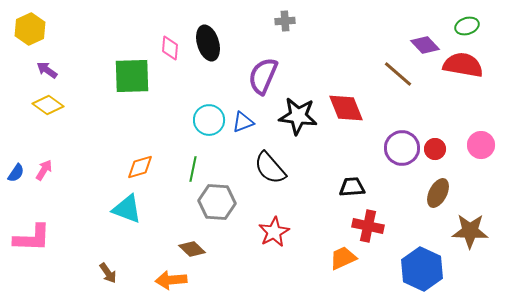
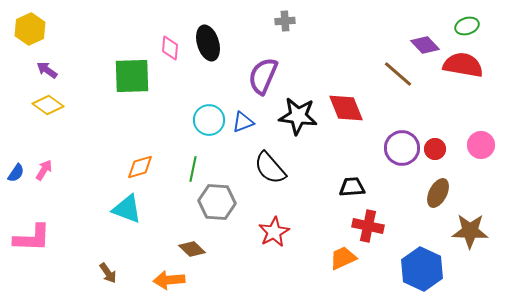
orange arrow: moved 2 px left
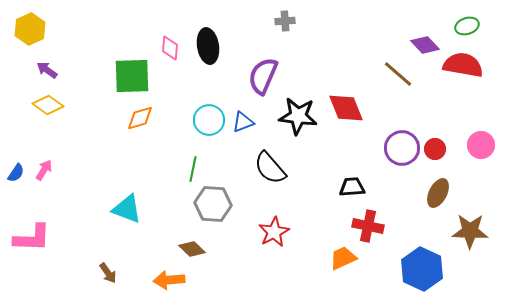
black ellipse: moved 3 px down; rotated 8 degrees clockwise
orange diamond: moved 49 px up
gray hexagon: moved 4 px left, 2 px down
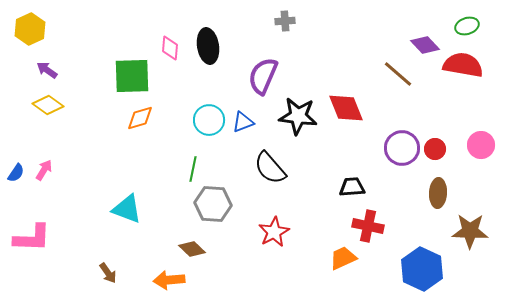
brown ellipse: rotated 24 degrees counterclockwise
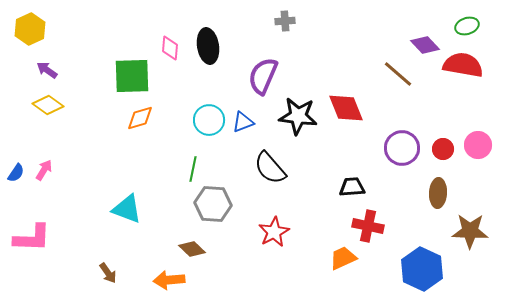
pink circle: moved 3 px left
red circle: moved 8 px right
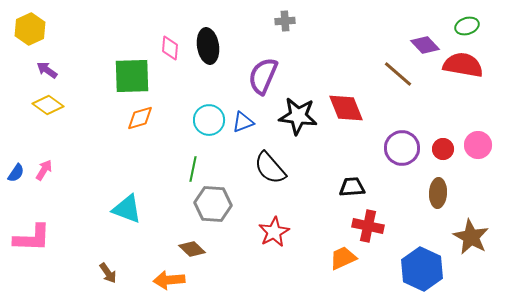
brown star: moved 1 px right, 6 px down; rotated 27 degrees clockwise
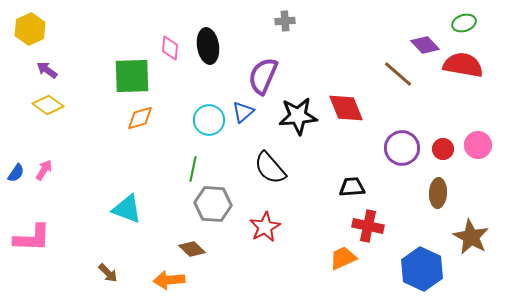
green ellipse: moved 3 px left, 3 px up
black star: rotated 12 degrees counterclockwise
blue triangle: moved 10 px up; rotated 20 degrees counterclockwise
red star: moved 9 px left, 5 px up
brown arrow: rotated 10 degrees counterclockwise
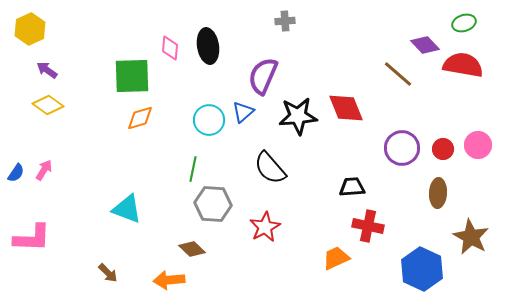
orange trapezoid: moved 7 px left
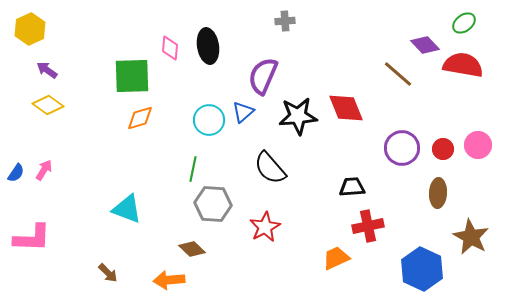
green ellipse: rotated 20 degrees counterclockwise
red cross: rotated 24 degrees counterclockwise
